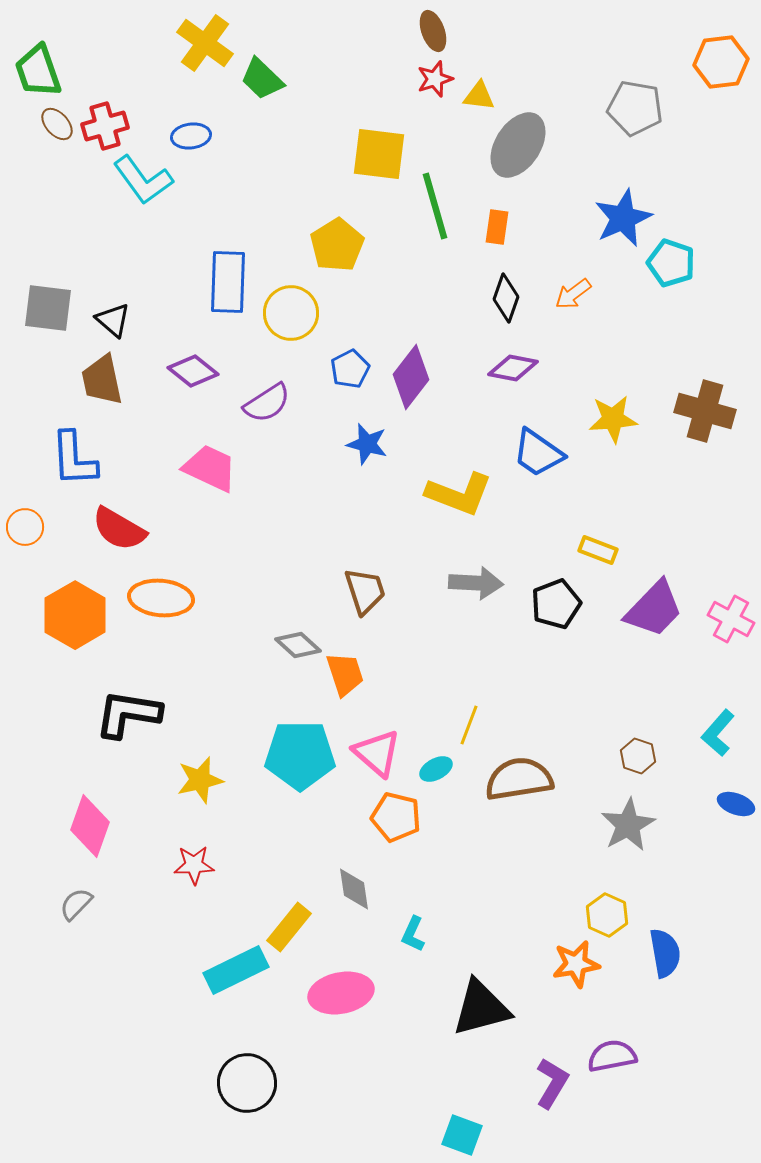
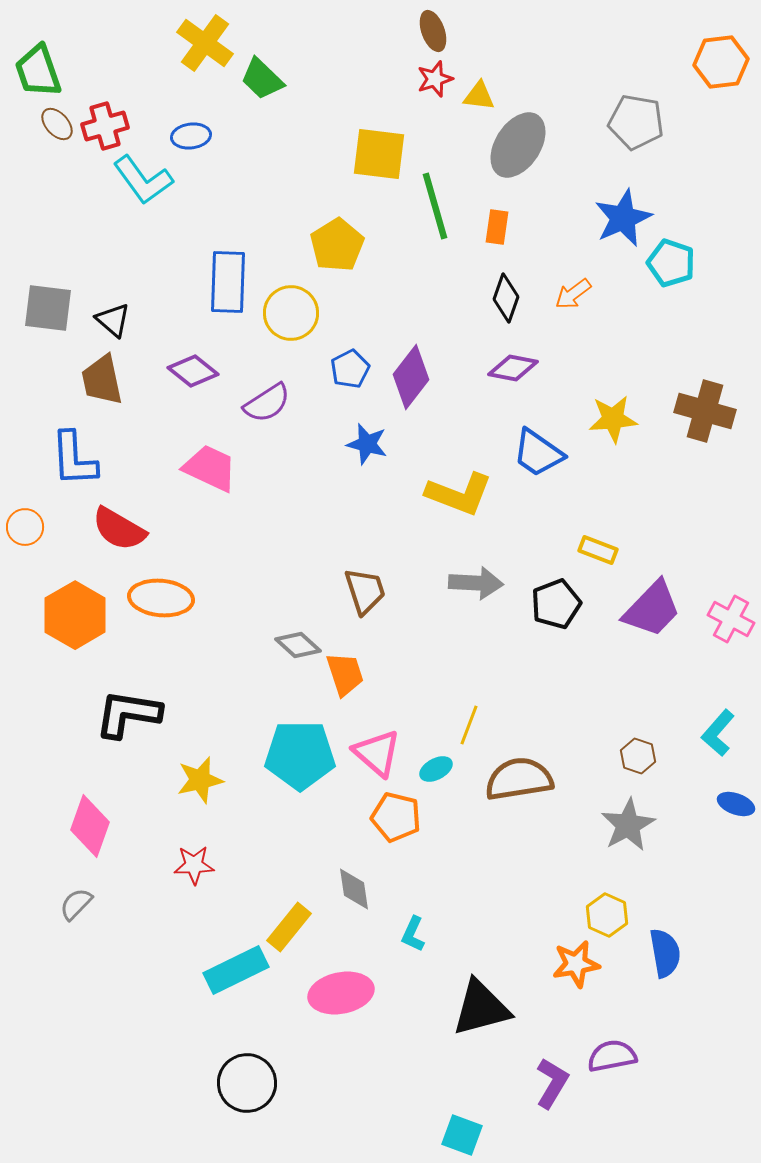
gray pentagon at (635, 108): moved 1 px right, 14 px down
purple trapezoid at (654, 609): moved 2 px left
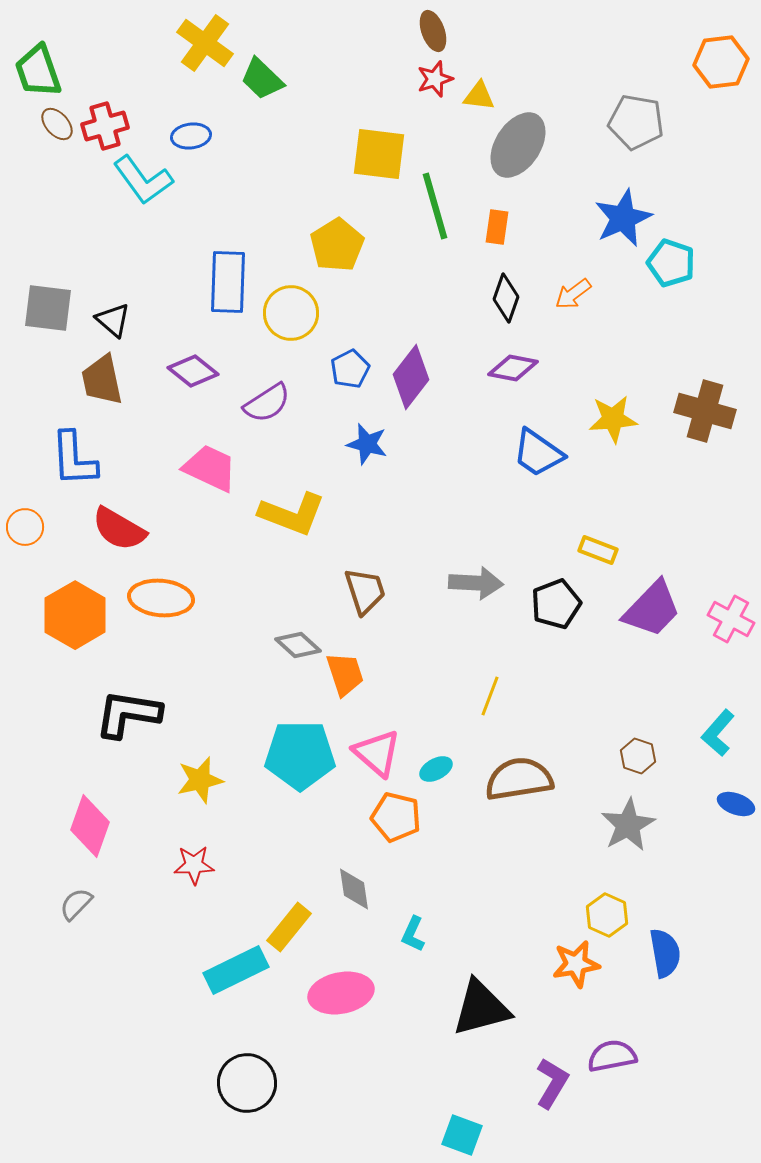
yellow L-shape at (459, 494): moved 167 px left, 20 px down
yellow line at (469, 725): moved 21 px right, 29 px up
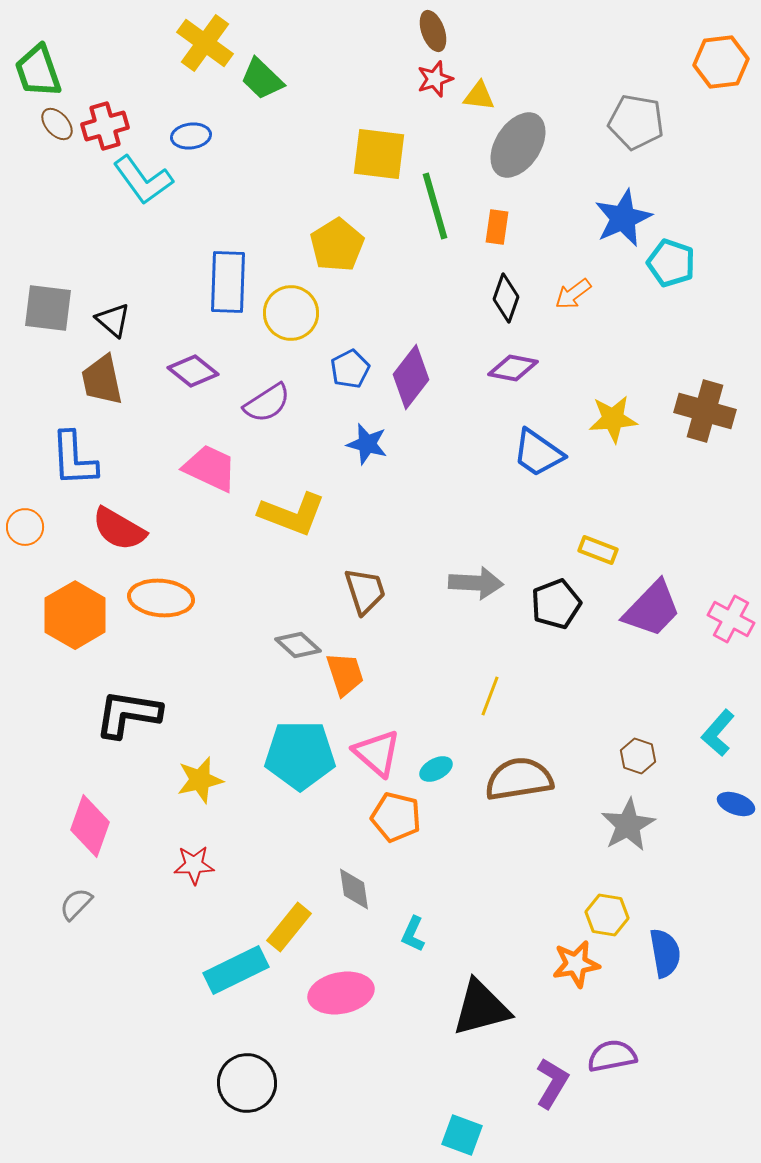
yellow hexagon at (607, 915): rotated 15 degrees counterclockwise
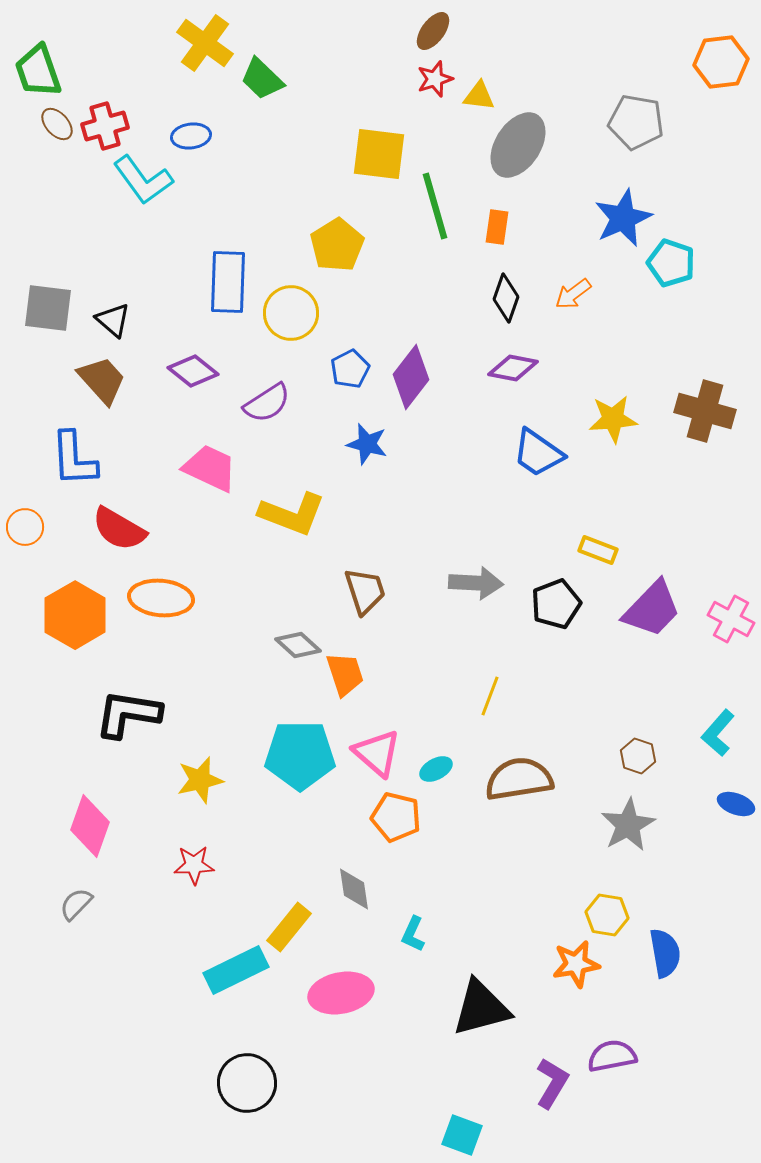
brown ellipse at (433, 31): rotated 57 degrees clockwise
brown trapezoid at (102, 380): rotated 150 degrees clockwise
